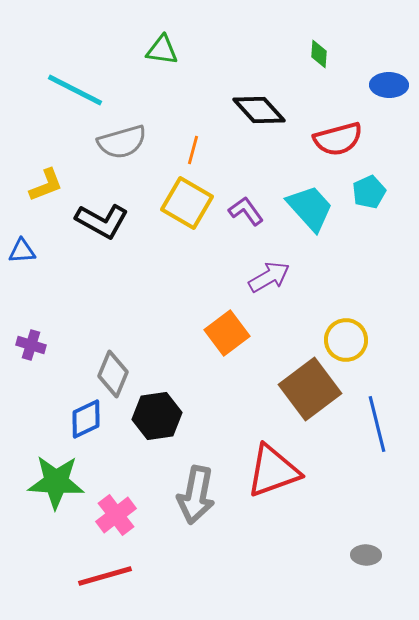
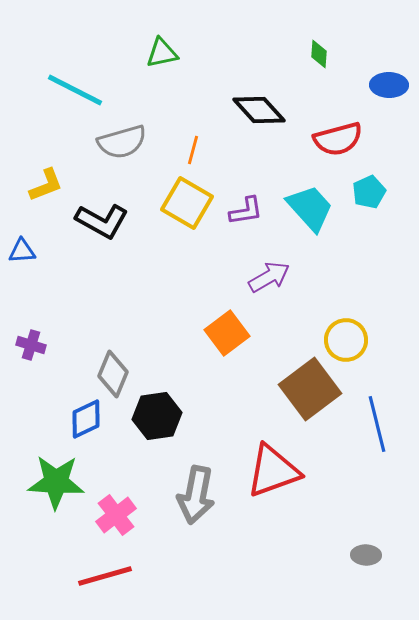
green triangle: moved 3 px down; rotated 20 degrees counterclockwise
purple L-shape: rotated 117 degrees clockwise
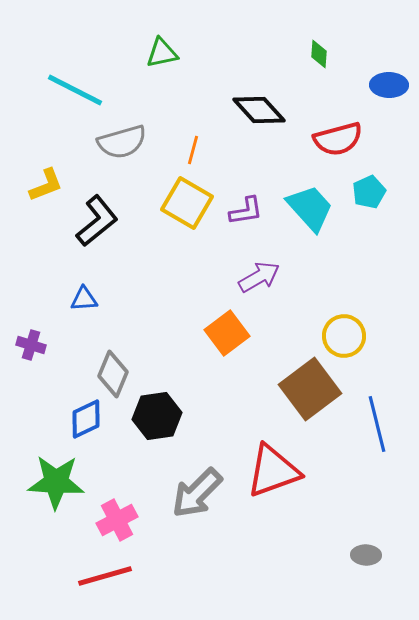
black L-shape: moved 5 px left; rotated 68 degrees counterclockwise
blue triangle: moved 62 px right, 48 px down
purple arrow: moved 10 px left
yellow circle: moved 2 px left, 4 px up
gray arrow: moved 1 px right, 2 px up; rotated 34 degrees clockwise
pink cross: moved 1 px right, 5 px down; rotated 9 degrees clockwise
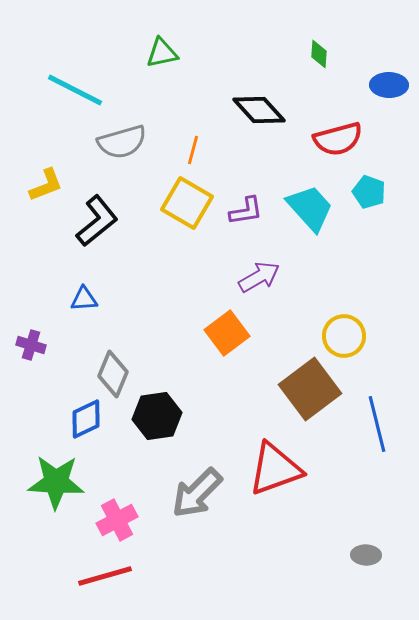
cyan pentagon: rotated 28 degrees counterclockwise
red triangle: moved 2 px right, 2 px up
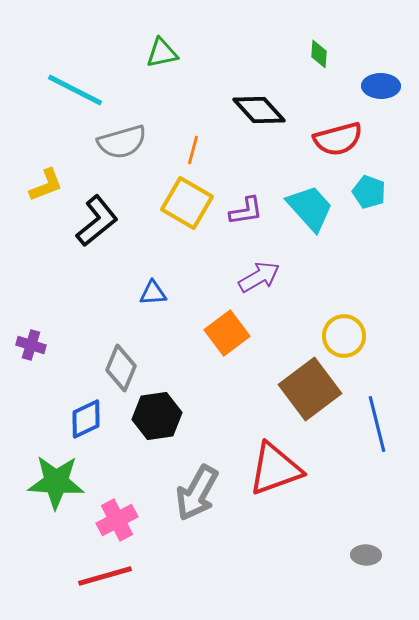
blue ellipse: moved 8 px left, 1 px down
blue triangle: moved 69 px right, 6 px up
gray diamond: moved 8 px right, 6 px up
gray arrow: rotated 16 degrees counterclockwise
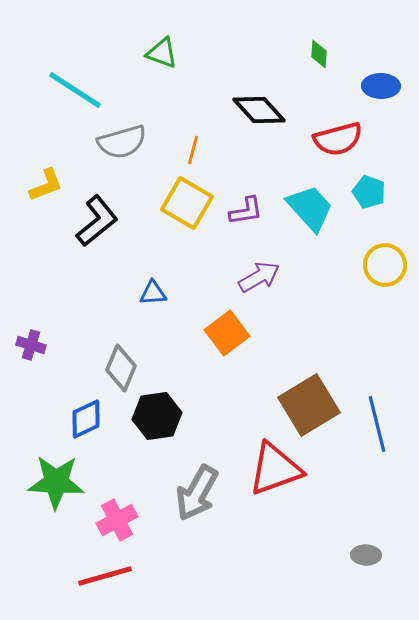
green triangle: rotated 32 degrees clockwise
cyan line: rotated 6 degrees clockwise
yellow circle: moved 41 px right, 71 px up
brown square: moved 1 px left, 16 px down; rotated 6 degrees clockwise
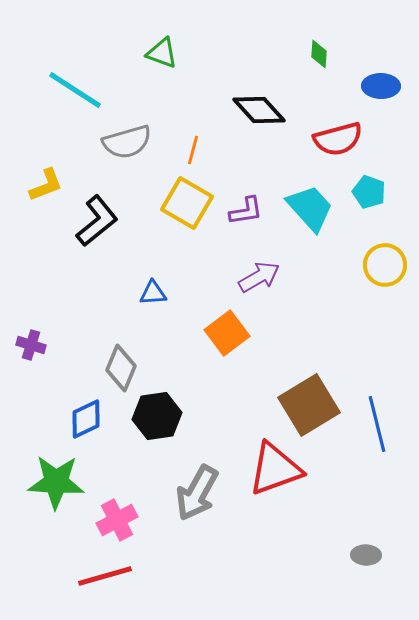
gray semicircle: moved 5 px right
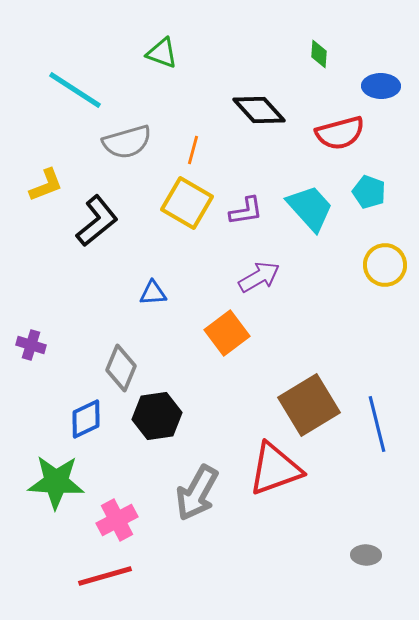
red semicircle: moved 2 px right, 6 px up
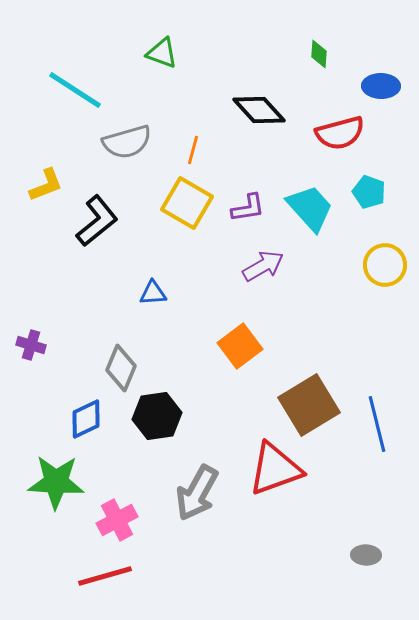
purple L-shape: moved 2 px right, 3 px up
purple arrow: moved 4 px right, 11 px up
orange square: moved 13 px right, 13 px down
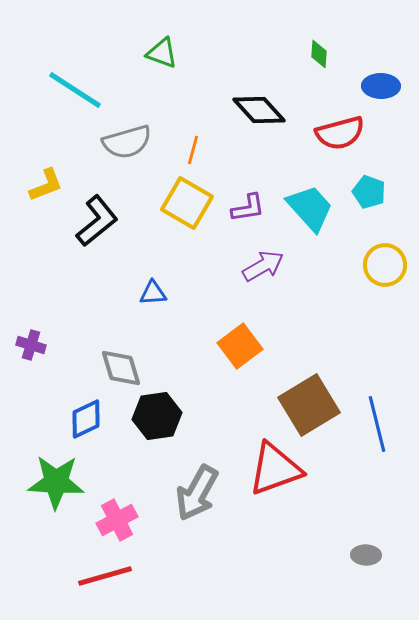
gray diamond: rotated 39 degrees counterclockwise
